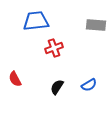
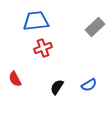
gray rectangle: moved 1 px left, 2 px down; rotated 48 degrees counterclockwise
red cross: moved 11 px left
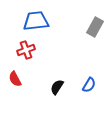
gray rectangle: rotated 18 degrees counterclockwise
red cross: moved 17 px left, 2 px down
blue semicircle: rotated 28 degrees counterclockwise
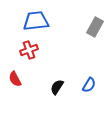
red cross: moved 3 px right
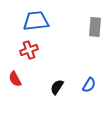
gray rectangle: rotated 24 degrees counterclockwise
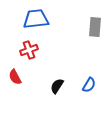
blue trapezoid: moved 2 px up
red semicircle: moved 2 px up
black semicircle: moved 1 px up
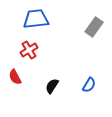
gray rectangle: moved 1 px left; rotated 30 degrees clockwise
red cross: rotated 12 degrees counterclockwise
black semicircle: moved 5 px left
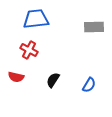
gray rectangle: rotated 54 degrees clockwise
red cross: rotated 30 degrees counterclockwise
red semicircle: moved 1 px right; rotated 49 degrees counterclockwise
black semicircle: moved 1 px right, 6 px up
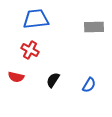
red cross: moved 1 px right
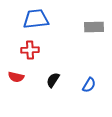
red cross: rotated 30 degrees counterclockwise
